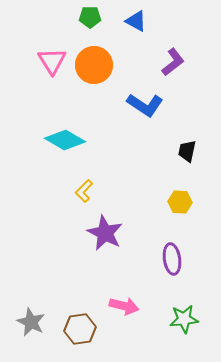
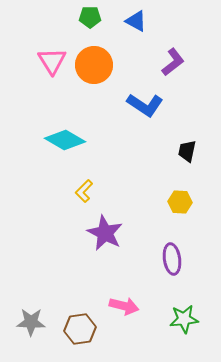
gray star: rotated 24 degrees counterclockwise
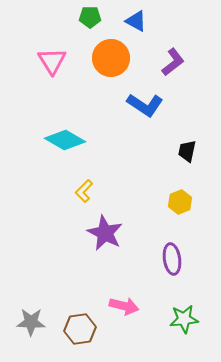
orange circle: moved 17 px right, 7 px up
yellow hexagon: rotated 25 degrees counterclockwise
